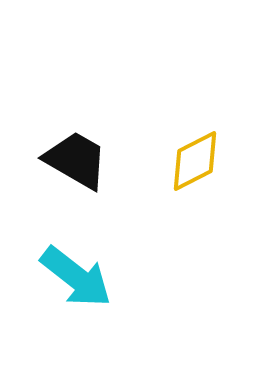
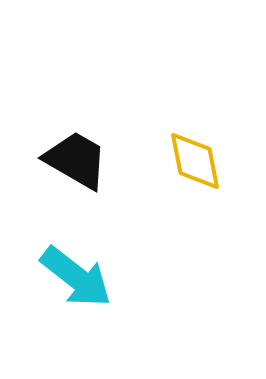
yellow diamond: rotated 74 degrees counterclockwise
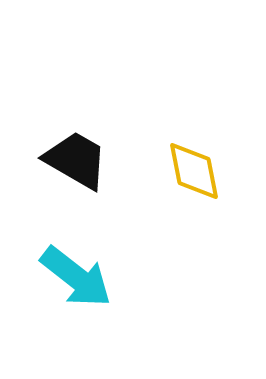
yellow diamond: moved 1 px left, 10 px down
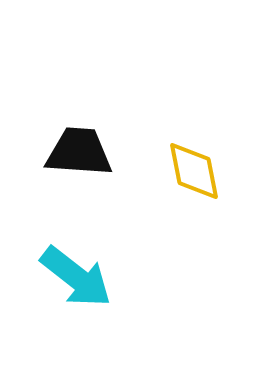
black trapezoid: moved 3 px right, 8 px up; rotated 26 degrees counterclockwise
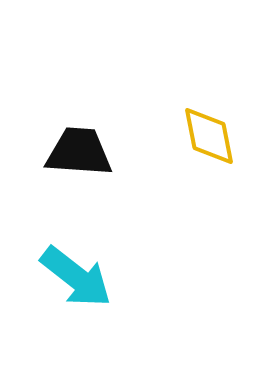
yellow diamond: moved 15 px right, 35 px up
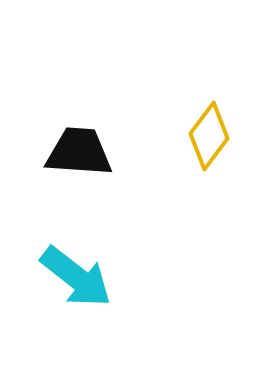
yellow diamond: rotated 48 degrees clockwise
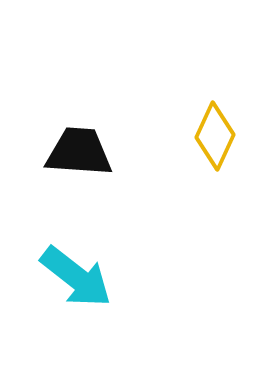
yellow diamond: moved 6 px right; rotated 12 degrees counterclockwise
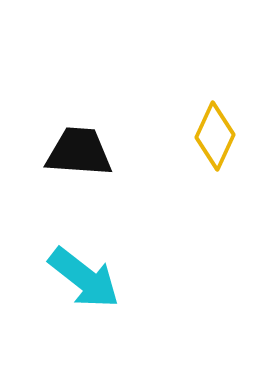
cyan arrow: moved 8 px right, 1 px down
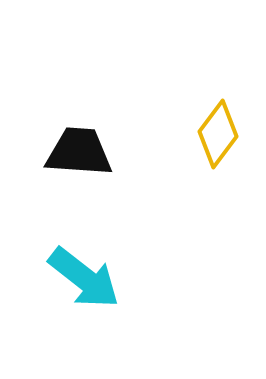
yellow diamond: moved 3 px right, 2 px up; rotated 12 degrees clockwise
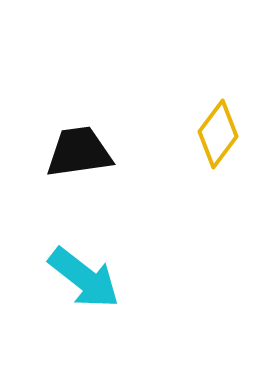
black trapezoid: rotated 12 degrees counterclockwise
